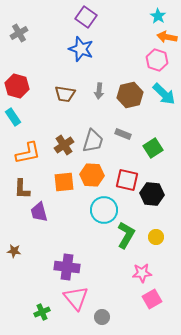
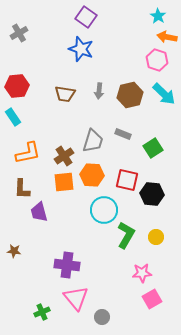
red hexagon: rotated 20 degrees counterclockwise
brown cross: moved 11 px down
purple cross: moved 2 px up
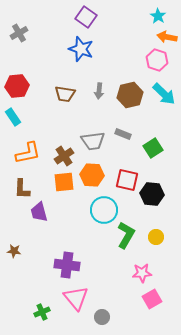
gray trapezoid: rotated 65 degrees clockwise
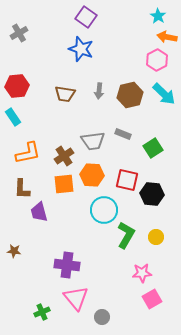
pink hexagon: rotated 15 degrees clockwise
orange square: moved 2 px down
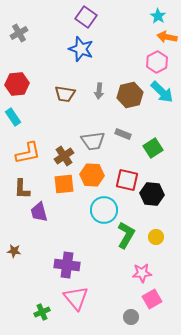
pink hexagon: moved 2 px down
red hexagon: moved 2 px up
cyan arrow: moved 2 px left, 2 px up
gray circle: moved 29 px right
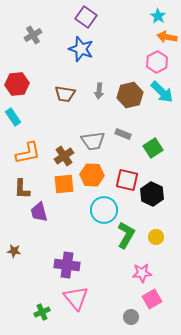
gray cross: moved 14 px right, 2 px down
black hexagon: rotated 20 degrees clockwise
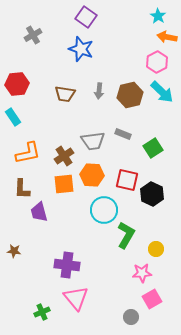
yellow circle: moved 12 px down
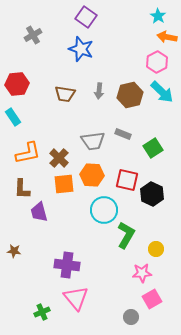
brown cross: moved 5 px left, 2 px down; rotated 12 degrees counterclockwise
